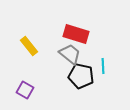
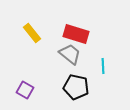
yellow rectangle: moved 3 px right, 13 px up
black pentagon: moved 5 px left, 11 px down
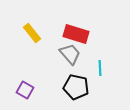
gray trapezoid: rotated 10 degrees clockwise
cyan line: moved 3 px left, 2 px down
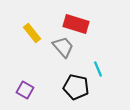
red rectangle: moved 10 px up
gray trapezoid: moved 7 px left, 7 px up
cyan line: moved 2 px left, 1 px down; rotated 21 degrees counterclockwise
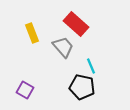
red rectangle: rotated 25 degrees clockwise
yellow rectangle: rotated 18 degrees clockwise
cyan line: moved 7 px left, 3 px up
black pentagon: moved 6 px right
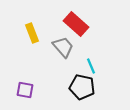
purple square: rotated 18 degrees counterclockwise
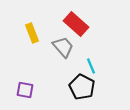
black pentagon: rotated 15 degrees clockwise
